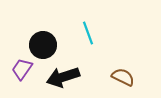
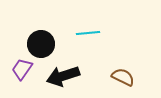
cyan line: rotated 75 degrees counterclockwise
black circle: moved 2 px left, 1 px up
black arrow: moved 1 px up
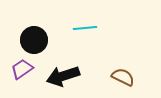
cyan line: moved 3 px left, 5 px up
black circle: moved 7 px left, 4 px up
purple trapezoid: rotated 20 degrees clockwise
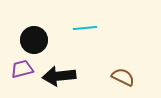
purple trapezoid: rotated 20 degrees clockwise
black arrow: moved 4 px left; rotated 12 degrees clockwise
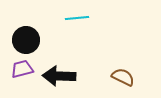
cyan line: moved 8 px left, 10 px up
black circle: moved 8 px left
black arrow: rotated 8 degrees clockwise
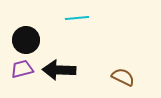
black arrow: moved 6 px up
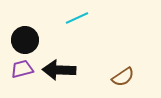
cyan line: rotated 20 degrees counterclockwise
black circle: moved 1 px left
brown semicircle: rotated 120 degrees clockwise
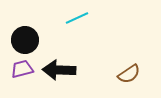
brown semicircle: moved 6 px right, 3 px up
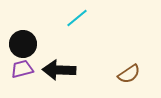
cyan line: rotated 15 degrees counterclockwise
black circle: moved 2 px left, 4 px down
